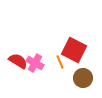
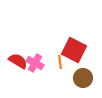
orange line: rotated 16 degrees clockwise
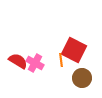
orange line: moved 1 px right, 2 px up
brown circle: moved 1 px left
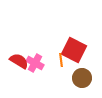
red semicircle: moved 1 px right
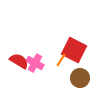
orange line: rotated 40 degrees clockwise
brown circle: moved 2 px left
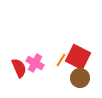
red square: moved 4 px right, 7 px down
red semicircle: moved 7 px down; rotated 36 degrees clockwise
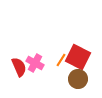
red semicircle: moved 1 px up
brown circle: moved 2 px left, 1 px down
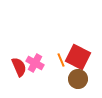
orange line: rotated 56 degrees counterclockwise
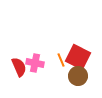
pink cross: rotated 18 degrees counterclockwise
brown circle: moved 3 px up
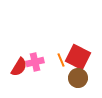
pink cross: moved 1 px up; rotated 24 degrees counterclockwise
red semicircle: rotated 54 degrees clockwise
brown circle: moved 2 px down
